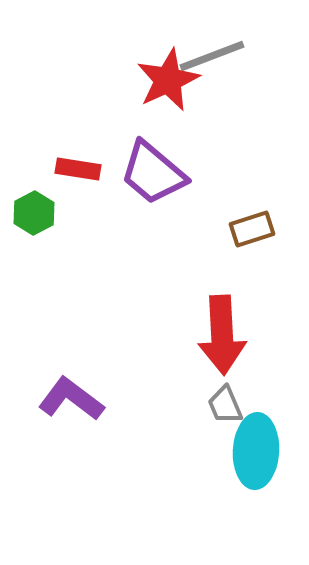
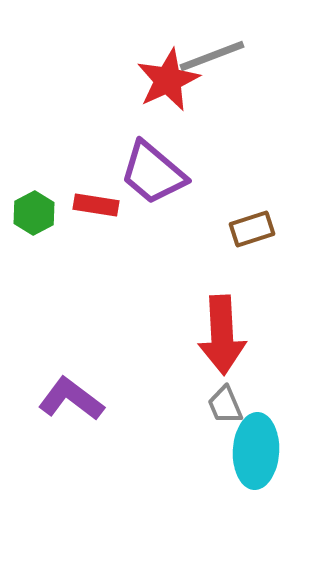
red rectangle: moved 18 px right, 36 px down
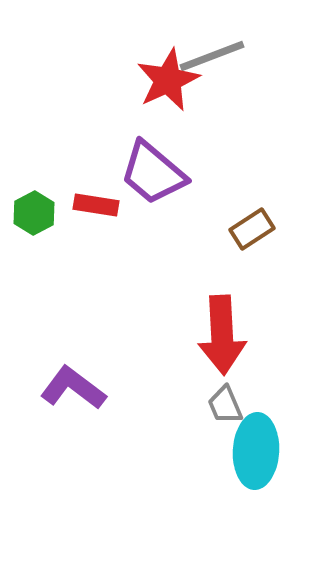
brown rectangle: rotated 15 degrees counterclockwise
purple L-shape: moved 2 px right, 11 px up
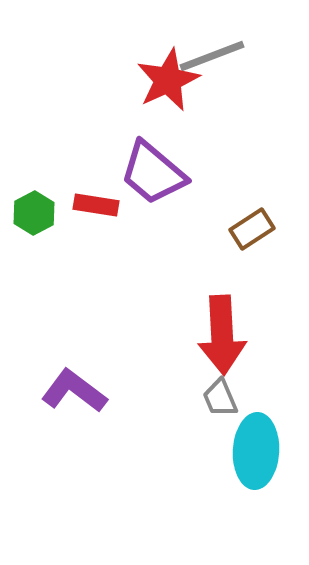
purple L-shape: moved 1 px right, 3 px down
gray trapezoid: moved 5 px left, 7 px up
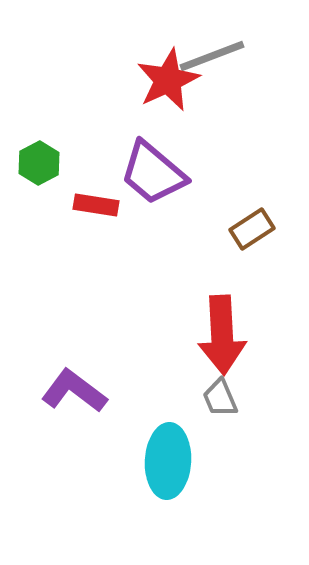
green hexagon: moved 5 px right, 50 px up
cyan ellipse: moved 88 px left, 10 px down
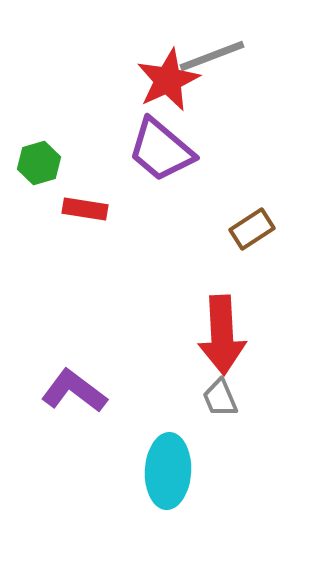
green hexagon: rotated 12 degrees clockwise
purple trapezoid: moved 8 px right, 23 px up
red rectangle: moved 11 px left, 4 px down
cyan ellipse: moved 10 px down
